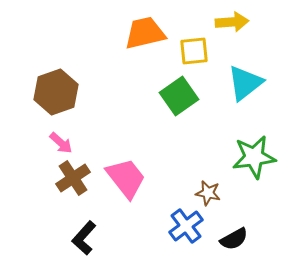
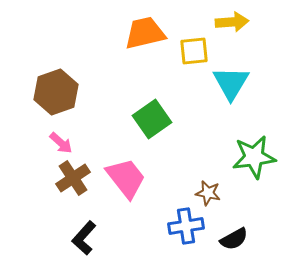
cyan triangle: moved 14 px left; rotated 21 degrees counterclockwise
green square: moved 27 px left, 23 px down
blue cross: rotated 28 degrees clockwise
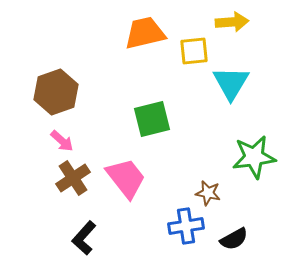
green square: rotated 21 degrees clockwise
pink arrow: moved 1 px right, 2 px up
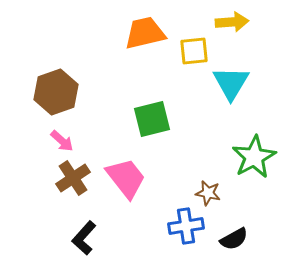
green star: rotated 21 degrees counterclockwise
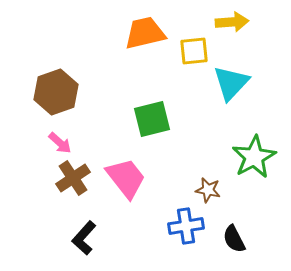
cyan triangle: rotated 12 degrees clockwise
pink arrow: moved 2 px left, 2 px down
brown star: moved 3 px up
black semicircle: rotated 92 degrees clockwise
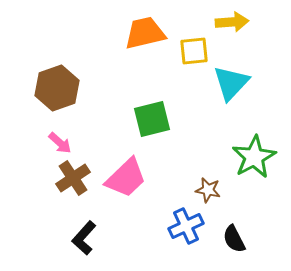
brown hexagon: moved 1 px right, 4 px up
pink trapezoid: rotated 84 degrees clockwise
blue cross: rotated 16 degrees counterclockwise
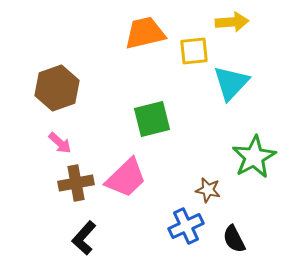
brown cross: moved 3 px right, 5 px down; rotated 24 degrees clockwise
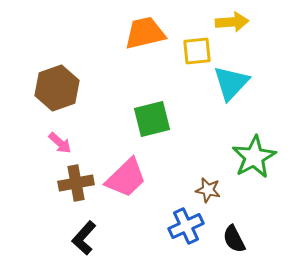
yellow square: moved 3 px right
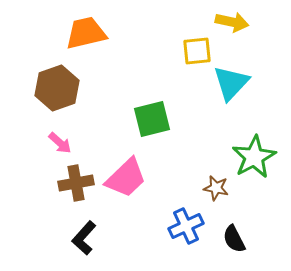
yellow arrow: rotated 16 degrees clockwise
orange trapezoid: moved 59 px left
brown star: moved 8 px right, 2 px up
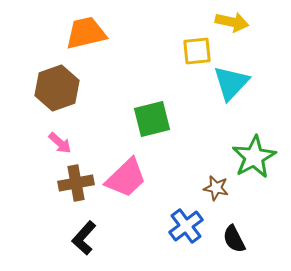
blue cross: rotated 12 degrees counterclockwise
